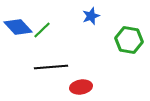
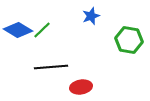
blue diamond: moved 3 px down; rotated 16 degrees counterclockwise
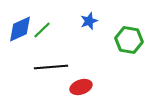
blue star: moved 2 px left, 5 px down
blue diamond: moved 2 px right, 1 px up; rotated 56 degrees counterclockwise
red ellipse: rotated 10 degrees counterclockwise
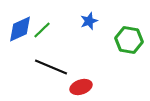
black line: rotated 28 degrees clockwise
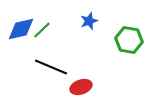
blue diamond: moved 1 px right; rotated 12 degrees clockwise
